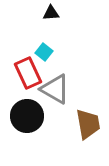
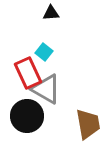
gray triangle: moved 9 px left
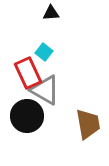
gray triangle: moved 1 px left, 1 px down
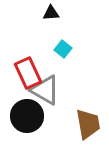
cyan square: moved 19 px right, 3 px up
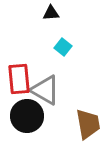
cyan square: moved 2 px up
red rectangle: moved 9 px left, 6 px down; rotated 20 degrees clockwise
